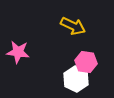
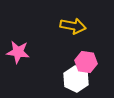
yellow arrow: rotated 15 degrees counterclockwise
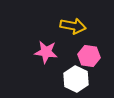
pink star: moved 28 px right
pink hexagon: moved 3 px right, 6 px up
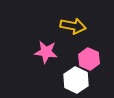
pink hexagon: moved 3 px down; rotated 15 degrees clockwise
white hexagon: moved 1 px down
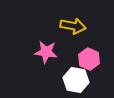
white hexagon: rotated 15 degrees counterclockwise
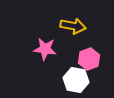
pink star: moved 1 px left, 3 px up
pink hexagon: rotated 15 degrees clockwise
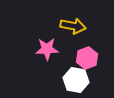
pink star: moved 2 px right; rotated 10 degrees counterclockwise
pink hexagon: moved 2 px left, 1 px up
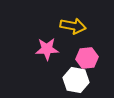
pink hexagon: rotated 15 degrees clockwise
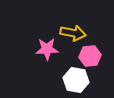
yellow arrow: moved 7 px down
pink hexagon: moved 3 px right, 2 px up
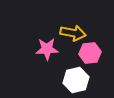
pink hexagon: moved 3 px up
white hexagon: rotated 25 degrees counterclockwise
